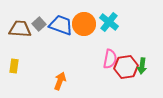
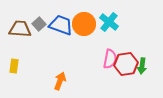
red hexagon: moved 3 px up
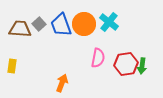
blue trapezoid: rotated 130 degrees counterclockwise
pink semicircle: moved 12 px left, 1 px up
yellow rectangle: moved 2 px left
orange arrow: moved 2 px right, 2 px down
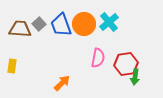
cyan cross: rotated 12 degrees clockwise
green arrow: moved 7 px left, 11 px down
orange arrow: rotated 24 degrees clockwise
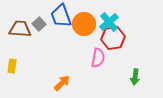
blue trapezoid: moved 9 px up
red hexagon: moved 13 px left, 26 px up
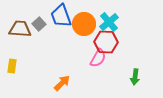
red hexagon: moved 7 px left, 4 px down; rotated 10 degrees clockwise
pink semicircle: rotated 18 degrees clockwise
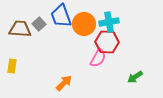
cyan cross: rotated 30 degrees clockwise
red hexagon: moved 1 px right
green arrow: rotated 49 degrees clockwise
orange arrow: moved 2 px right
